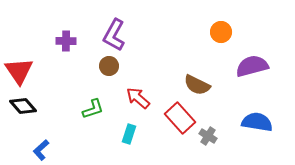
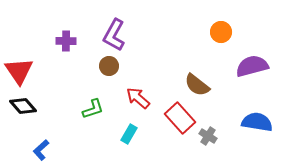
brown semicircle: rotated 12 degrees clockwise
cyan rectangle: rotated 12 degrees clockwise
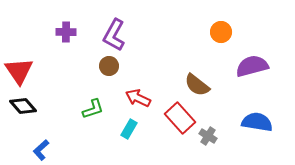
purple cross: moved 9 px up
red arrow: rotated 15 degrees counterclockwise
cyan rectangle: moved 5 px up
